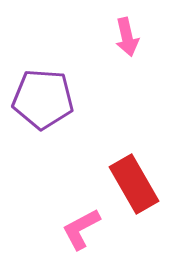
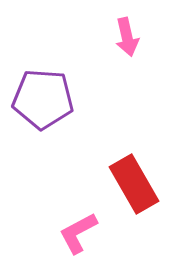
pink L-shape: moved 3 px left, 4 px down
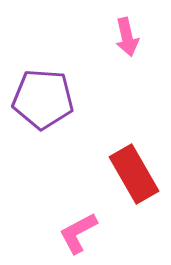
red rectangle: moved 10 px up
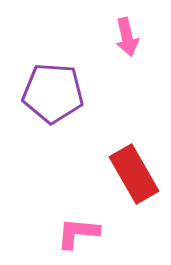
purple pentagon: moved 10 px right, 6 px up
pink L-shape: rotated 33 degrees clockwise
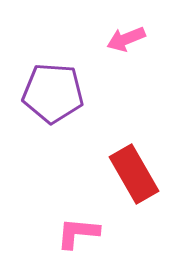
pink arrow: moved 1 px left, 2 px down; rotated 81 degrees clockwise
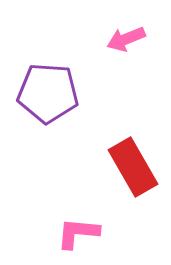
purple pentagon: moved 5 px left
red rectangle: moved 1 px left, 7 px up
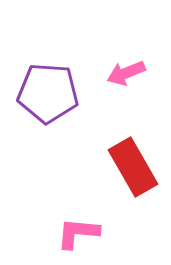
pink arrow: moved 34 px down
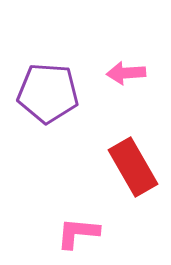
pink arrow: rotated 18 degrees clockwise
